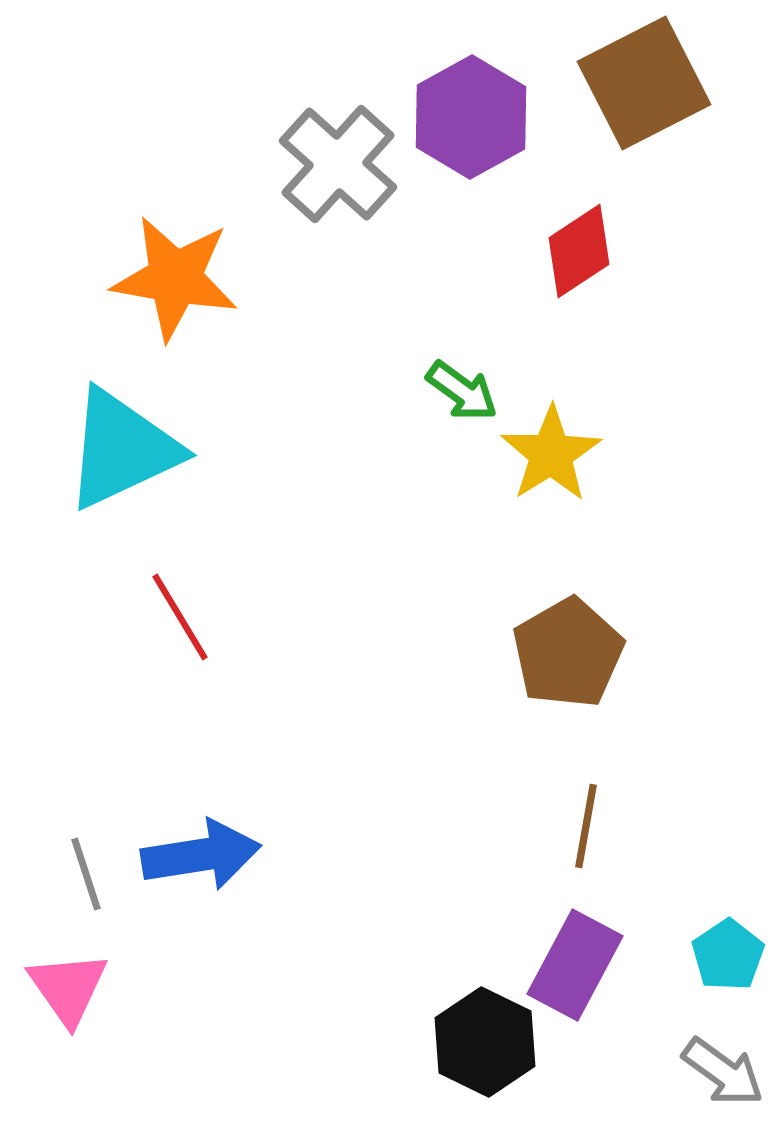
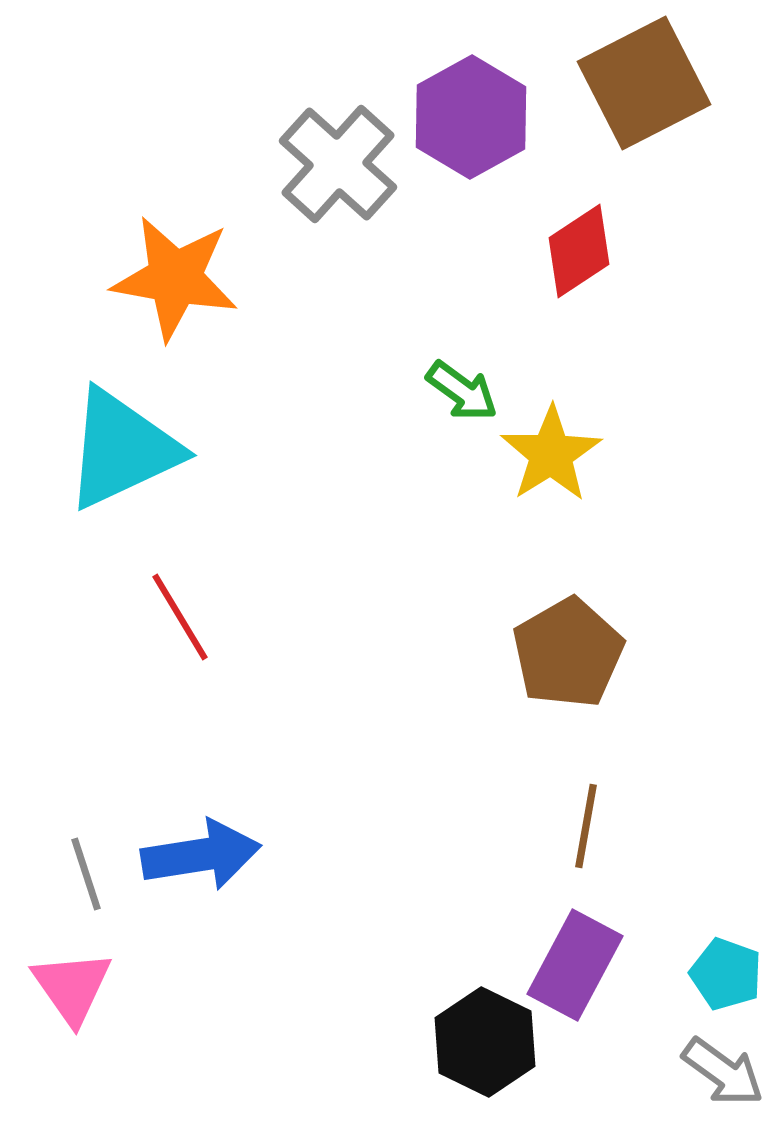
cyan pentagon: moved 2 px left, 19 px down; rotated 18 degrees counterclockwise
pink triangle: moved 4 px right, 1 px up
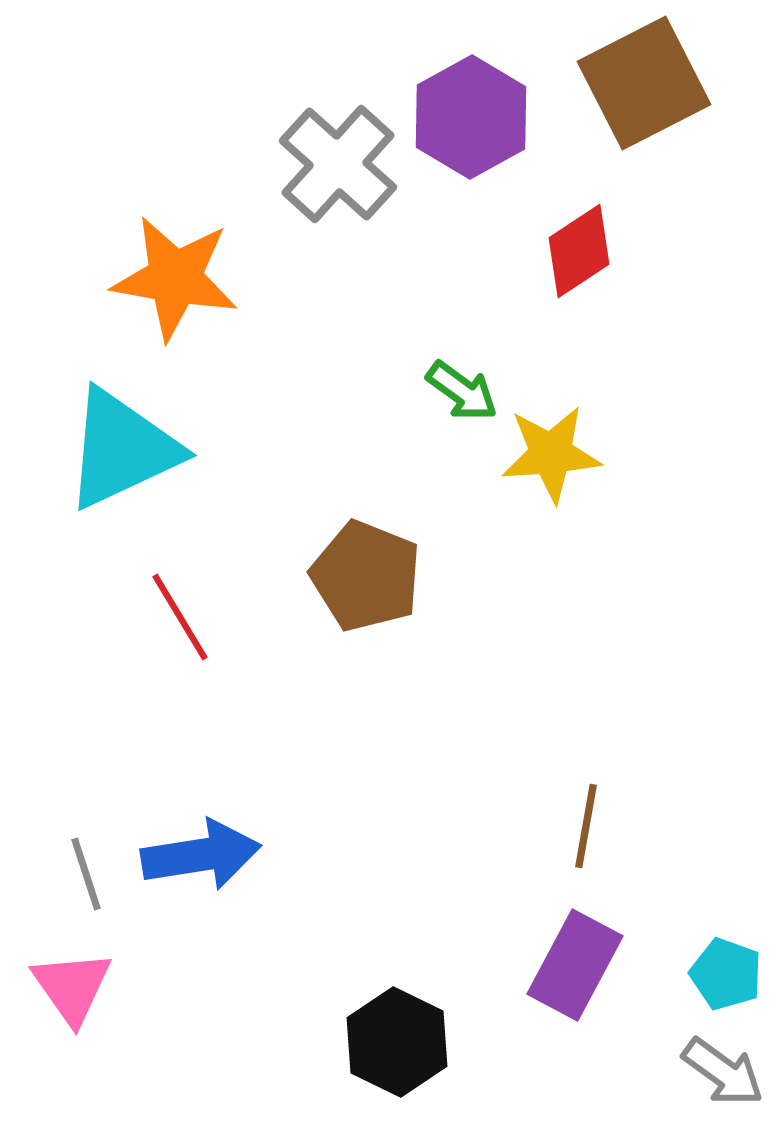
yellow star: rotated 28 degrees clockwise
brown pentagon: moved 202 px left, 77 px up; rotated 20 degrees counterclockwise
black hexagon: moved 88 px left
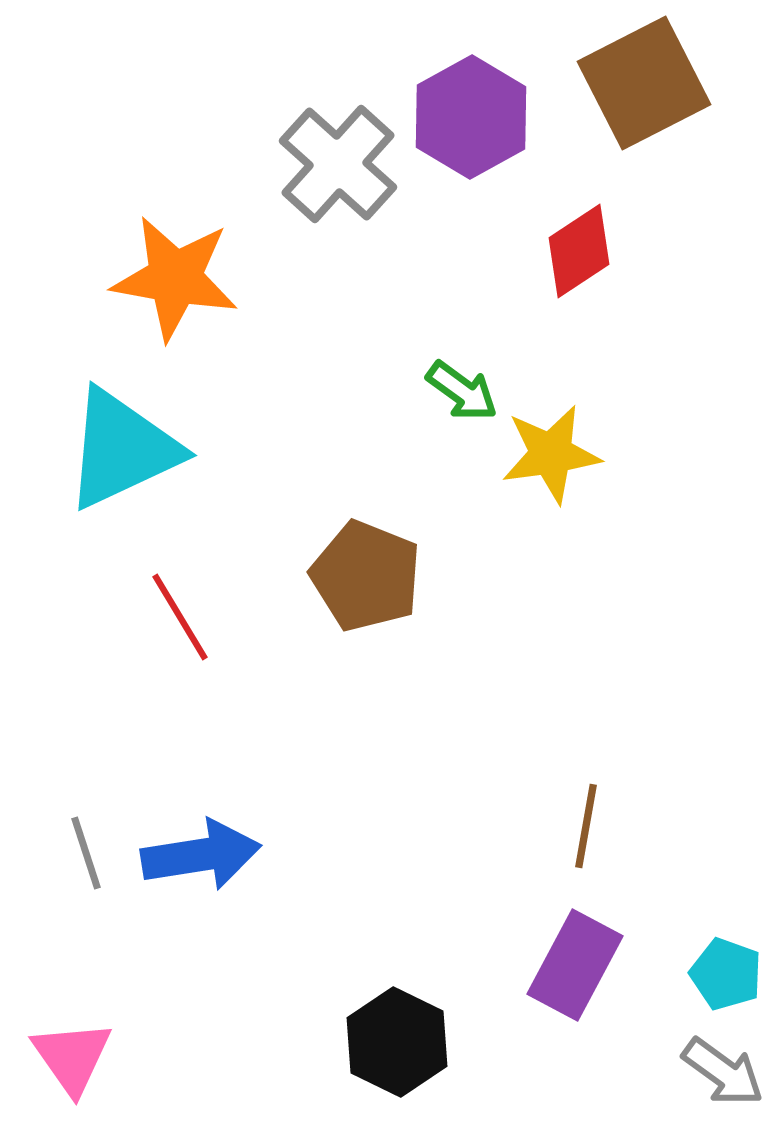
yellow star: rotated 4 degrees counterclockwise
gray line: moved 21 px up
pink triangle: moved 70 px down
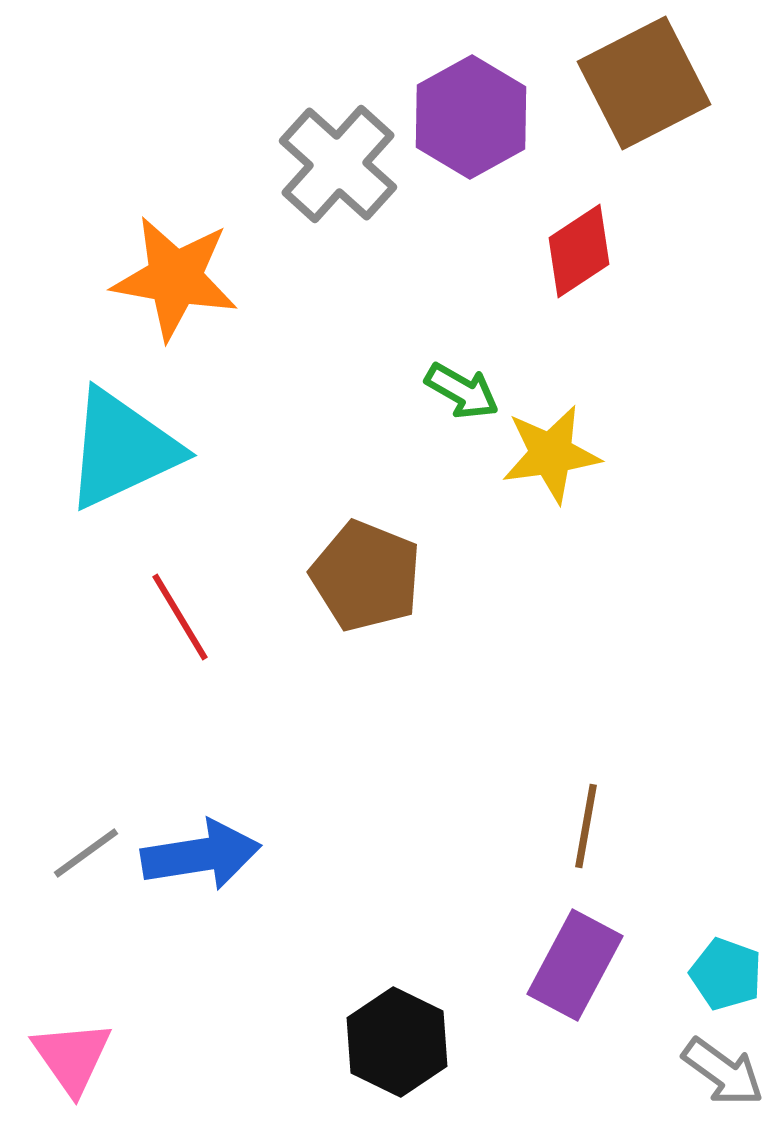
green arrow: rotated 6 degrees counterclockwise
gray line: rotated 72 degrees clockwise
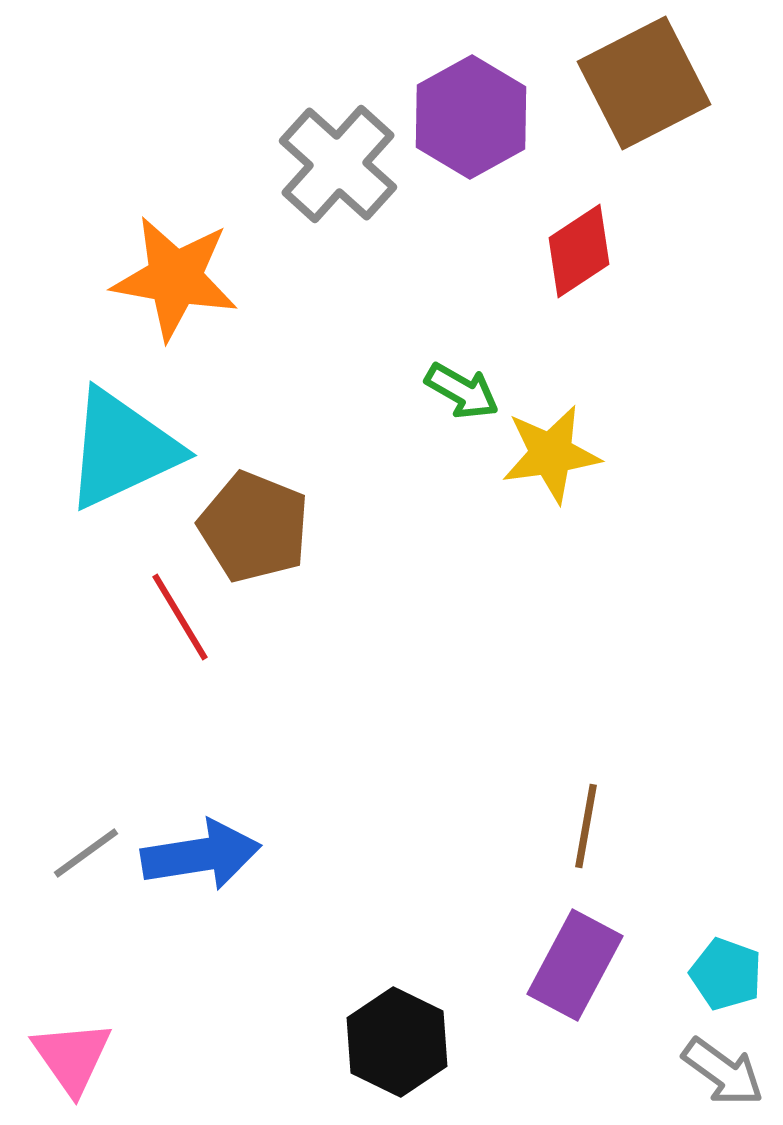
brown pentagon: moved 112 px left, 49 px up
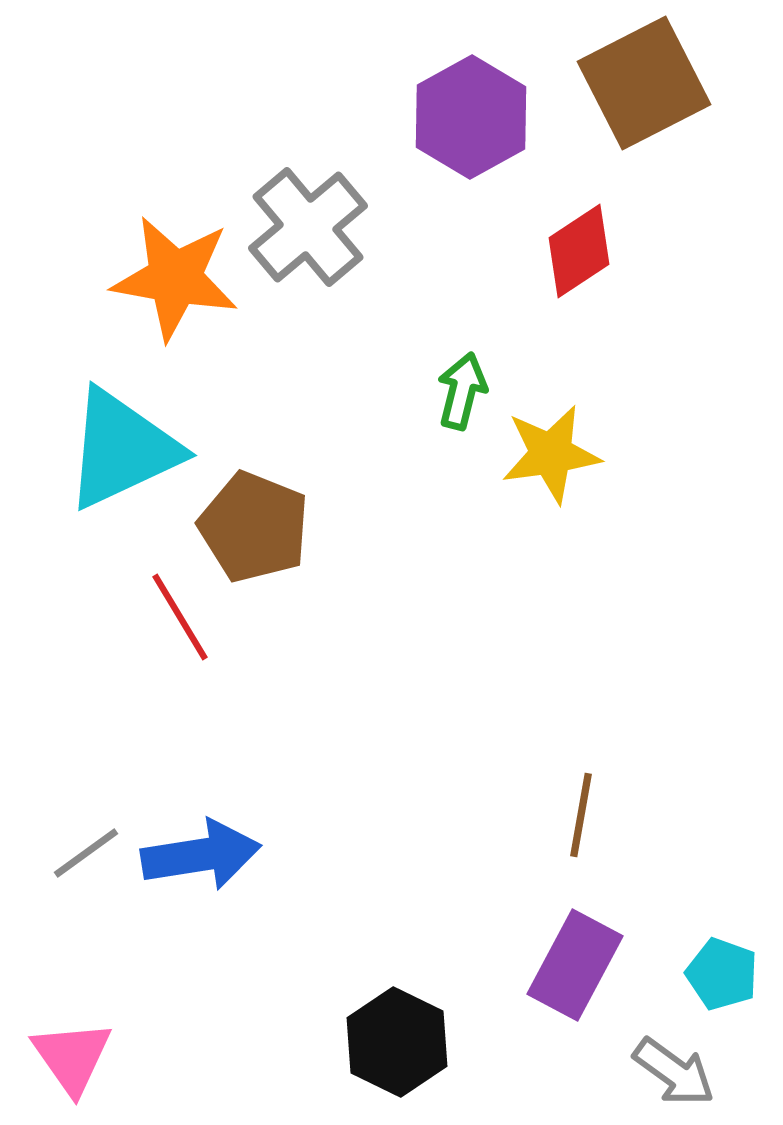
gray cross: moved 30 px left, 63 px down; rotated 8 degrees clockwise
green arrow: rotated 106 degrees counterclockwise
brown line: moved 5 px left, 11 px up
cyan pentagon: moved 4 px left
gray arrow: moved 49 px left
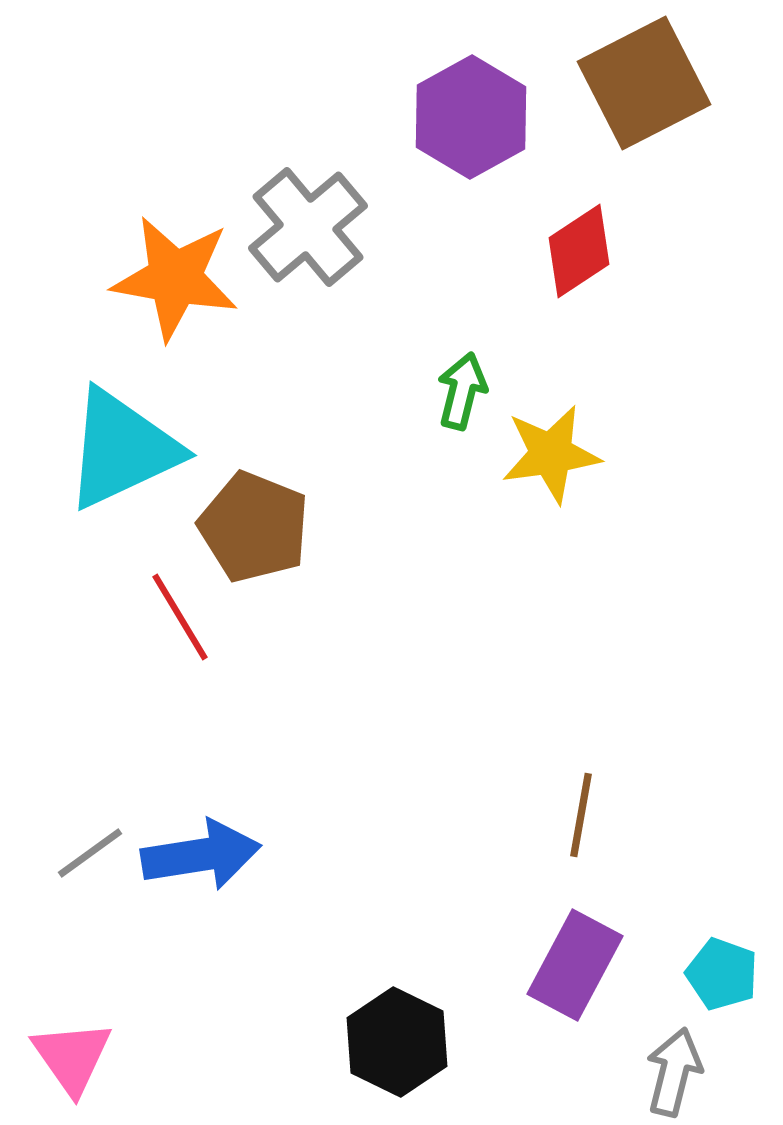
gray line: moved 4 px right
gray arrow: rotated 112 degrees counterclockwise
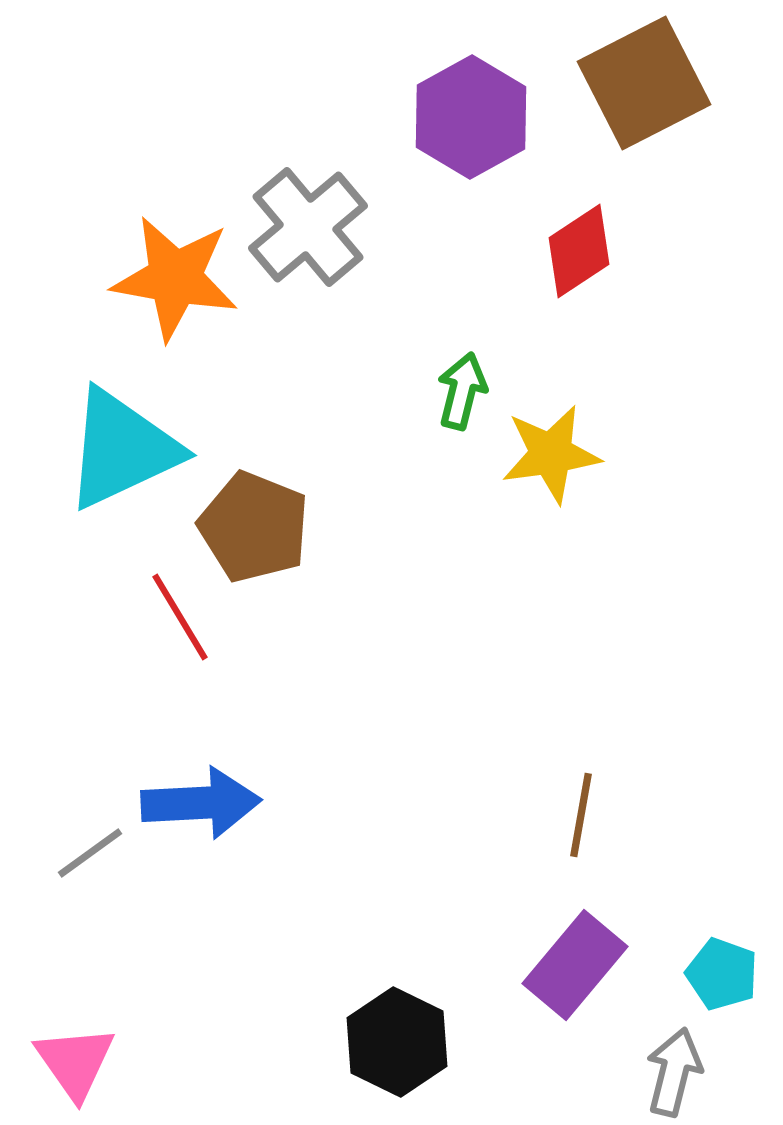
blue arrow: moved 52 px up; rotated 6 degrees clockwise
purple rectangle: rotated 12 degrees clockwise
pink triangle: moved 3 px right, 5 px down
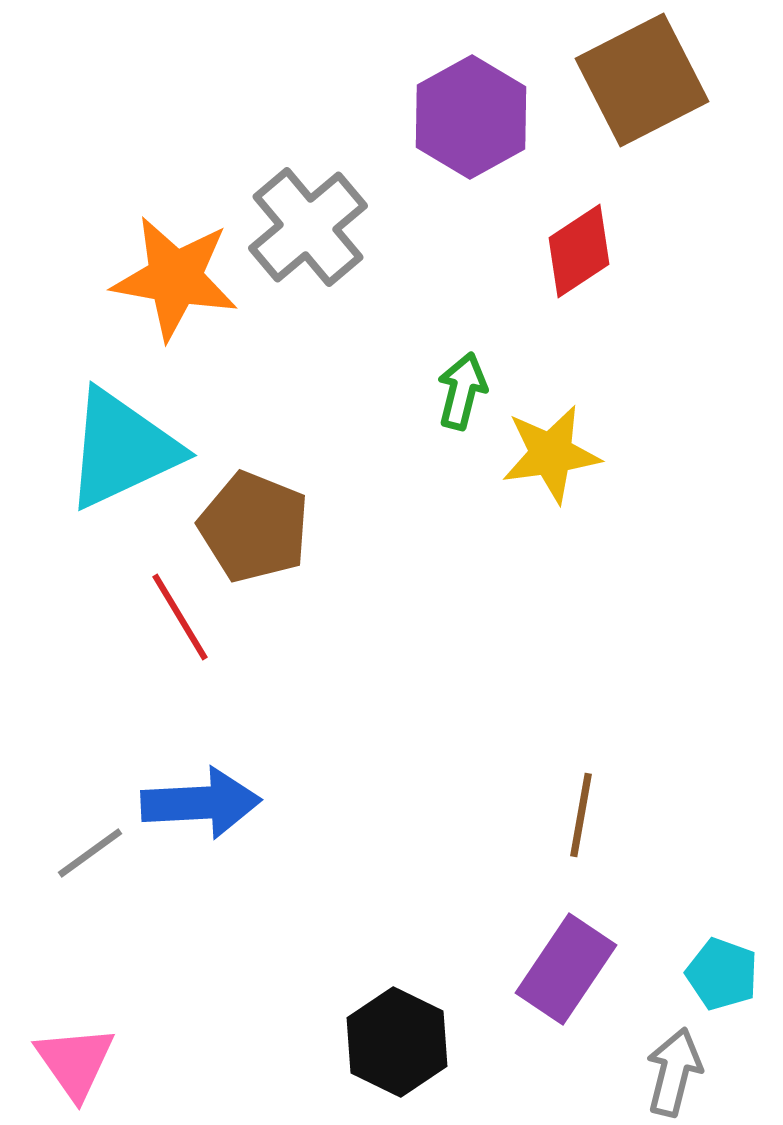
brown square: moved 2 px left, 3 px up
purple rectangle: moved 9 px left, 4 px down; rotated 6 degrees counterclockwise
